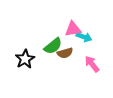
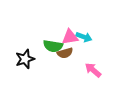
pink triangle: moved 3 px left, 8 px down
green semicircle: rotated 48 degrees clockwise
black star: rotated 12 degrees clockwise
pink arrow: moved 1 px right, 6 px down; rotated 12 degrees counterclockwise
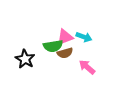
pink triangle: moved 5 px left; rotated 12 degrees counterclockwise
green semicircle: rotated 18 degrees counterclockwise
black star: rotated 24 degrees counterclockwise
pink arrow: moved 6 px left, 3 px up
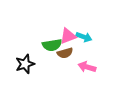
pink triangle: moved 3 px right, 1 px up
green semicircle: moved 1 px left, 1 px up
black star: moved 5 px down; rotated 24 degrees clockwise
pink arrow: rotated 24 degrees counterclockwise
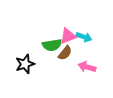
brown semicircle: rotated 35 degrees counterclockwise
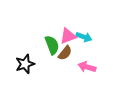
green semicircle: rotated 102 degrees counterclockwise
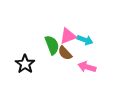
cyan arrow: moved 1 px right, 3 px down
brown semicircle: rotated 98 degrees clockwise
black star: rotated 18 degrees counterclockwise
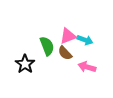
green semicircle: moved 5 px left, 1 px down
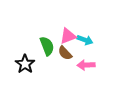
pink arrow: moved 1 px left, 2 px up; rotated 18 degrees counterclockwise
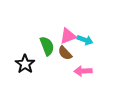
pink arrow: moved 3 px left, 6 px down
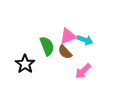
brown semicircle: moved 1 px up
pink arrow: rotated 42 degrees counterclockwise
